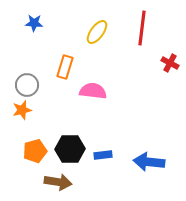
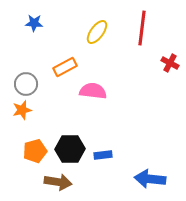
orange rectangle: rotated 45 degrees clockwise
gray circle: moved 1 px left, 1 px up
blue arrow: moved 1 px right, 17 px down
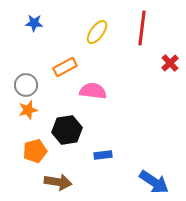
red cross: rotated 18 degrees clockwise
gray circle: moved 1 px down
orange star: moved 6 px right
black hexagon: moved 3 px left, 19 px up; rotated 8 degrees counterclockwise
blue arrow: moved 4 px right, 3 px down; rotated 152 degrees counterclockwise
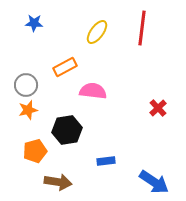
red cross: moved 12 px left, 45 px down
blue rectangle: moved 3 px right, 6 px down
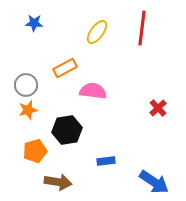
orange rectangle: moved 1 px down
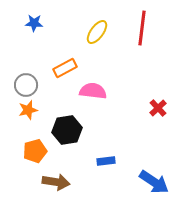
brown arrow: moved 2 px left
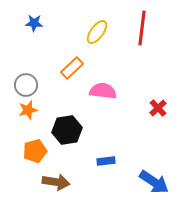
orange rectangle: moved 7 px right; rotated 15 degrees counterclockwise
pink semicircle: moved 10 px right
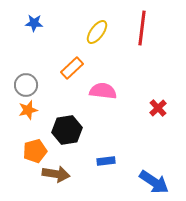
brown arrow: moved 8 px up
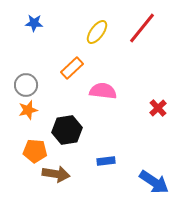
red line: rotated 32 degrees clockwise
orange pentagon: rotated 20 degrees clockwise
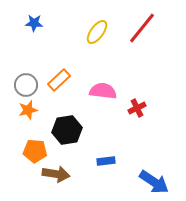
orange rectangle: moved 13 px left, 12 px down
red cross: moved 21 px left; rotated 18 degrees clockwise
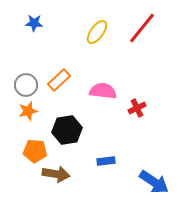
orange star: moved 1 px down
